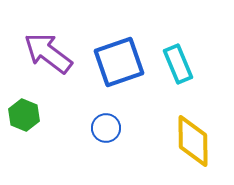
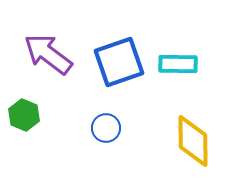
purple arrow: moved 1 px down
cyan rectangle: rotated 66 degrees counterclockwise
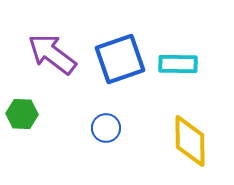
purple arrow: moved 4 px right
blue square: moved 1 px right, 3 px up
green hexagon: moved 2 px left, 1 px up; rotated 20 degrees counterclockwise
yellow diamond: moved 3 px left
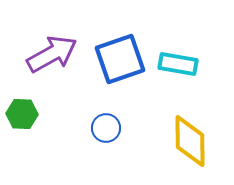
purple arrow: rotated 114 degrees clockwise
cyan rectangle: rotated 9 degrees clockwise
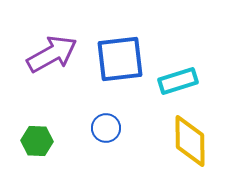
blue square: rotated 12 degrees clockwise
cyan rectangle: moved 17 px down; rotated 27 degrees counterclockwise
green hexagon: moved 15 px right, 27 px down
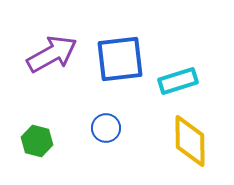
green hexagon: rotated 12 degrees clockwise
